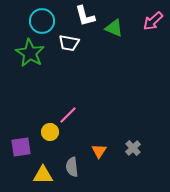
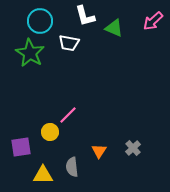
cyan circle: moved 2 px left
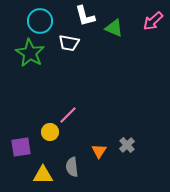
gray cross: moved 6 px left, 3 px up
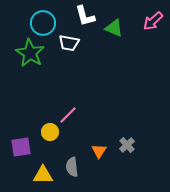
cyan circle: moved 3 px right, 2 px down
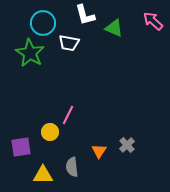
white L-shape: moved 1 px up
pink arrow: rotated 85 degrees clockwise
pink line: rotated 18 degrees counterclockwise
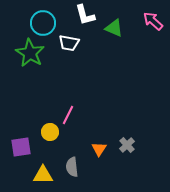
orange triangle: moved 2 px up
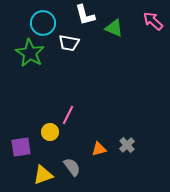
orange triangle: rotated 42 degrees clockwise
gray semicircle: rotated 150 degrees clockwise
yellow triangle: rotated 20 degrees counterclockwise
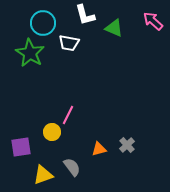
yellow circle: moved 2 px right
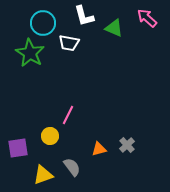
white L-shape: moved 1 px left, 1 px down
pink arrow: moved 6 px left, 3 px up
yellow circle: moved 2 px left, 4 px down
purple square: moved 3 px left, 1 px down
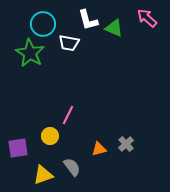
white L-shape: moved 4 px right, 4 px down
cyan circle: moved 1 px down
gray cross: moved 1 px left, 1 px up
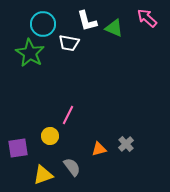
white L-shape: moved 1 px left, 1 px down
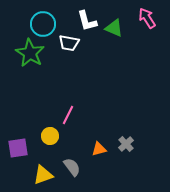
pink arrow: rotated 15 degrees clockwise
